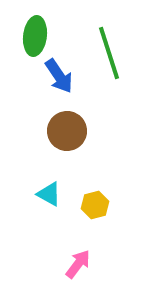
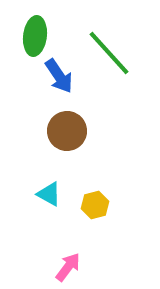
green line: rotated 24 degrees counterclockwise
pink arrow: moved 10 px left, 3 px down
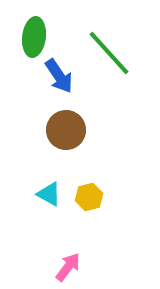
green ellipse: moved 1 px left, 1 px down
brown circle: moved 1 px left, 1 px up
yellow hexagon: moved 6 px left, 8 px up
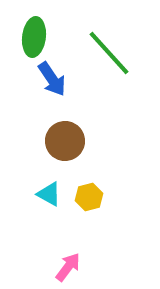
blue arrow: moved 7 px left, 3 px down
brown circle: moved 1 px left, 11 px down
